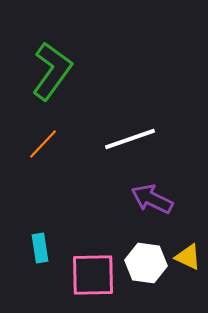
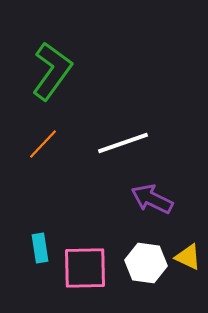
white line: moved 7 px left, 4 px down
pink square: moved 8 px left, 7 px up
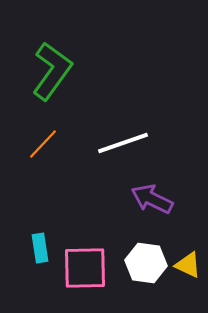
yellow triangle: moved 8 px down
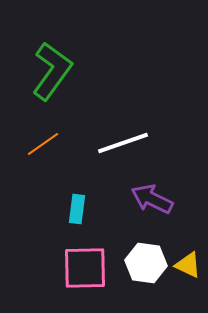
orange line: rotated 12 degrees clockwise
cyan rectangle: moved 37 px right, 39 px up; rotated 16 degrees clockwise
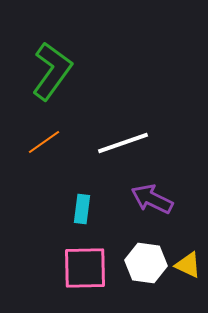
orange line: moved 1 px right, 2 px up
cyan rectangle: moved 5 px right
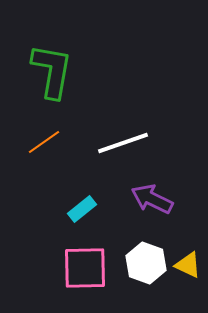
green L-shape: rotated 26 degrees counterclockwise
cyan rectangle: rotated 44 degrees clockwise
white hexagon: rotated 12 degrees clockwise
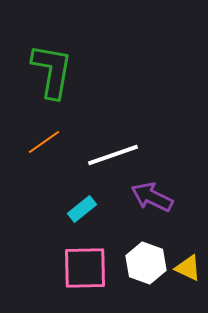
white line: moved 10 px left, 12 px down
purple arrow: moved 2 px up
yellow triangle: moved 3 px down
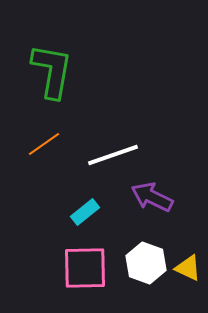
orange line: moved 2 px down
cyan rectangle: moved 3 px right, 3 px down
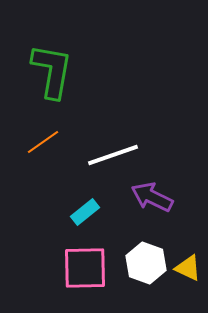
orange line: moved 1 px left, 2 px up
